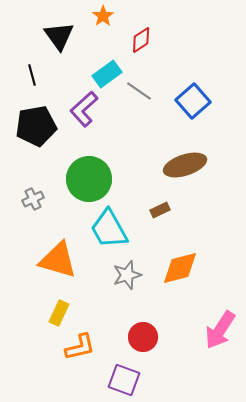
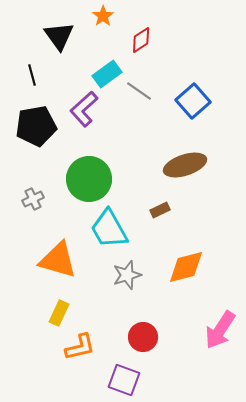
orange diamond: moved 6 px right, 1 px up
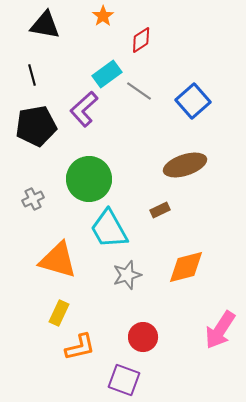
black triangle: moved 14 px left, 11 px up; rotated 44 degrees counterclockwise
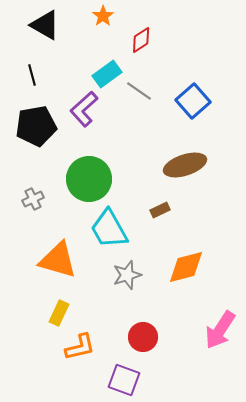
black triangle: rotated 20 degrees clockwise
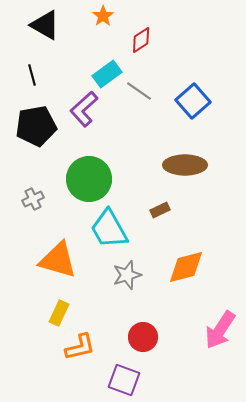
brown ellipse: rotated 18 degrees clockwise
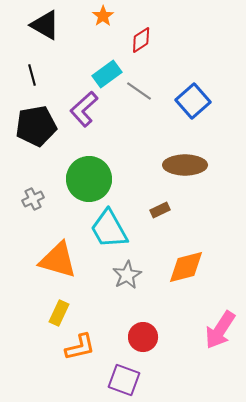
gray star: rotated 12 degrees counterclockwise
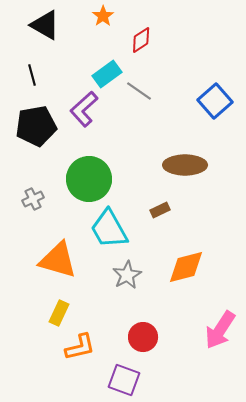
blue square: moved 22 px right
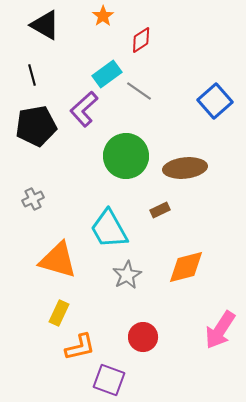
brown ellipse: moved 3 px down; rotated 6 degrees counterclockwise
green circle: moved 37 px right, 23 px up
purple square: moved 15 px left
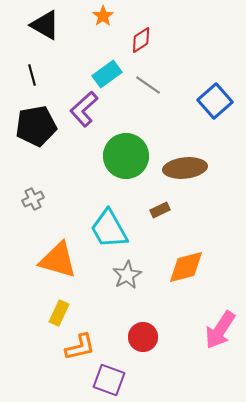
gray line: moved 9 px right, 6 px up
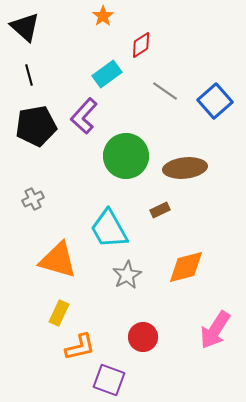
black triangle: moved 20 px left, 2 px down; rotated 12 degrees clockwise
red diamond: moved 5 px down
black line: moved 3 px left
gray line: moved 17 px right, 6 px down
purple L-shape: moved 7 px down; rotated 6 degrees counterclockwise
pink arrow: moved 5 px left
